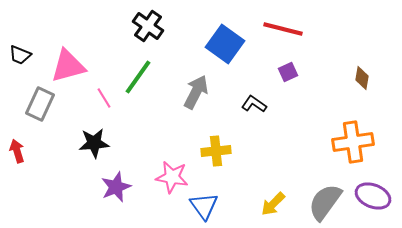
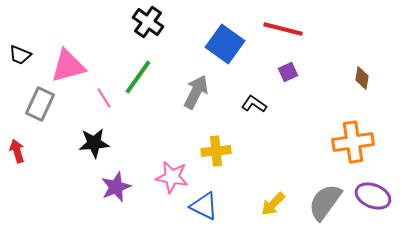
black cross: moved 4 px up
blue triangle: rotated 28 degrees counterclockwise
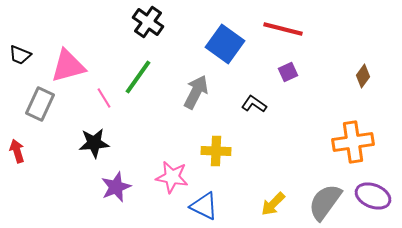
brown diamond: moved 1 px right, 2 px up; rotated 25 degrees clockwise
yellow cross: rotated 8 degrees clockwise
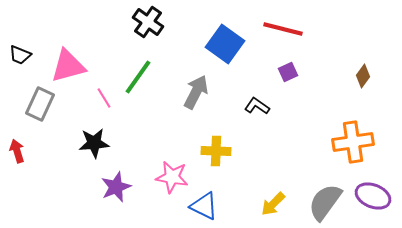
black L-shape: moved 3 px right, 2 px down
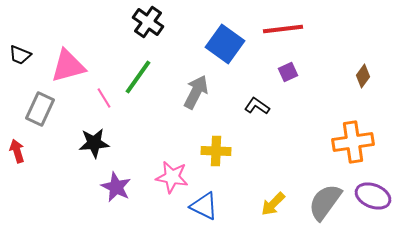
red line: rotated 21 degrees counterclockwise
gray rectangle: moved 5 px down
purple star: rotated 24 degrees counterclockwise
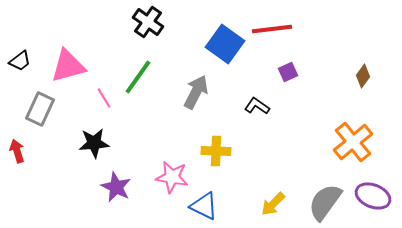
red line: moved 11 px left
black trapezoid: moved 6 px down; rotated 60 degrees counterclockwise
orange cross: rotated 30 degrees counterclockwise
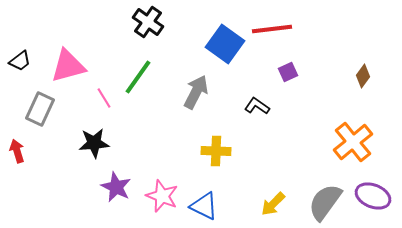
pink star: moved 10 px left, 19 px down; rotated 12 degrees clockwise
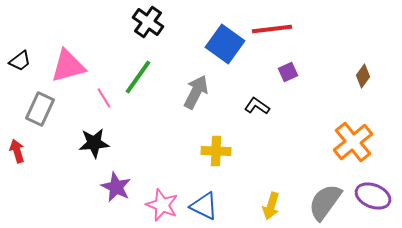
pink star: moved 9 px down
yellow arrow: moved 2 px left, 2 px down; rotated 28 degrees counterclockwise
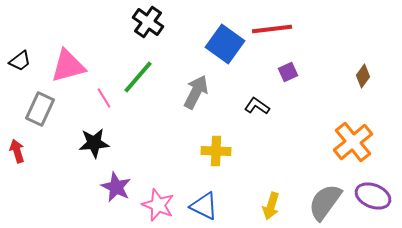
green line: rotated 6 degrees clockwise
pink star: moved 4 px left
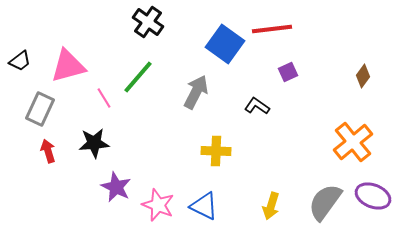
red arrow: moved 31 px right
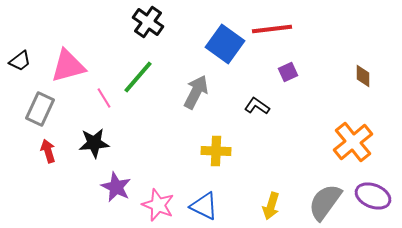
brown diamond: rotated 35 degrees counterclockwise
